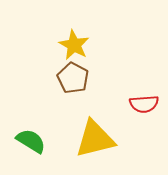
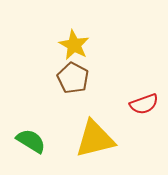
red semicircle: rotated 16 degrees counterclockwise
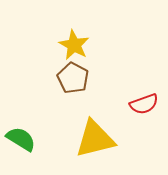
green semicircle: moved 10 px left, 2 px up
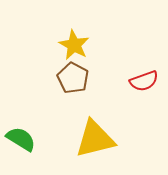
red semicircle: moved 23 px up
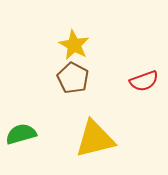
green semicircle: moved 5 px up; rotated 48 degrees counterclockwise
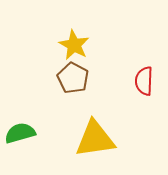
red semicircle: rotated 112 degrees clockwise
green semicircle: moved 1 px left, 1 px up
yellow triangle: rotated 6 degrees clockwise
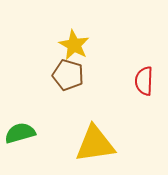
brown pentagon: moved 5 px left, 3 px up; rotated 12 degrees counterclockwise
yellow triangle: moved 5 px down
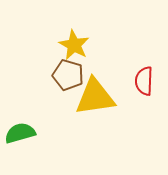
yellow triangle: moved 47 px up
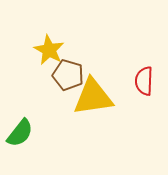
yellow star: moved 25 px left, 5 px down
yellow triangle: moved 2 px left
green semicircle: rotated 144 degrees clockwise
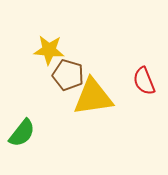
yellow star: rotated 24 degrees counterclockwise
red semicircle: rotated 24 degrees counterclockwise
green semicircle: moved 2 px right
